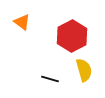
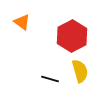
yellow semicircle: moved 4 px left, 1 px down
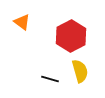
red hexagon: moved 1 px left
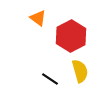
orange triangle: moved 16 px right, 4 px up
black line: rotated 18 degrees clockwise
